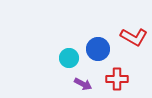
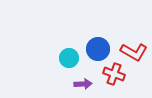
red L-shape: moved 15 px down
red cross: moved 3 px left, 5 px up; rotated 20 degrees clockwise
purple arrow: rotated 30 degrees counterclockwise
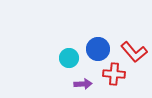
red L-shape: rotated 20 degrees clockwise
red cross: rotated 15 degrees counterclockwise
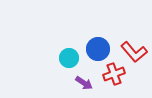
red cross: rotated 25 degrees counterclockwise
purple arrow: moved 1 px right, 1 px up; rotated 36 degrees clockwise
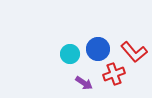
cyan circle: moved 1 px right, 4 px up
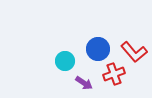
cyan circle: moved 5 px left, 7 px down
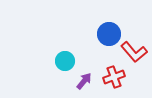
blue circle: moved 11 px right, 15 px up
red cross: moved 3 px down
purple arrow: moved 2 px up; rotated 84 degrees counterclockwise
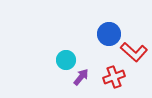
red L-shape: rotated 8 degrees counterclockwise
cyan circle: moved 1 px right, 1 px up
purple arrow: moved 3 px left, 4 px up
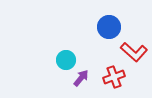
blue circle: moved 7 px up
purple arrow: moved 1 px down
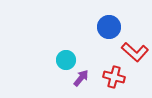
red L-shape: moved 1 px right
red cross: rotated 35 degrees clockwise
